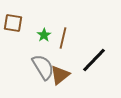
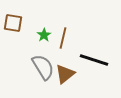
black line: rotated 64 degrees clockwise
brown triangle: moved 5 px right, 1 px up
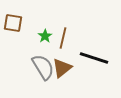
green star: moved 1 px right, 1 px down
black line: moved 2 px up
brown triangle: moved 3 px left, 6 px up
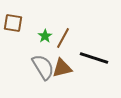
brown line: rotated 15 degrees clockwise
brown triangle: rotated 25 degrees clockwise
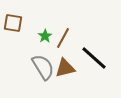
black line: rotated 24 degrees clockwise
brown triangle: moved 3 px right
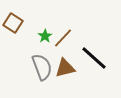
brown square: rotated 24 degrees clockwise
brown line: rotated 15 degrees clockwise
gray semicircle: moved 1 px left; rotated 12 degrees clockwise
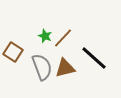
brown square: moved 29 px down
green star: rotated 16 degrees counterclockwise
